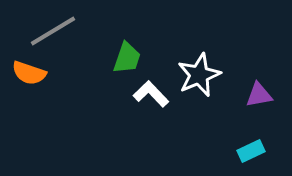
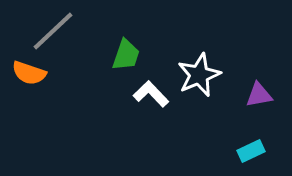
gray line: rotated 12 degrees counterclockwise
green trapezoid: moved 1 px left, 3 px up
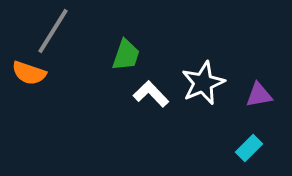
gray line: rotated 15 degrees counterclockwise
white star: moved 4 px right, 8 px down
cyan rectangle: moved 2 px left, 3 px up; rotated 20 degrees counterclockwise
